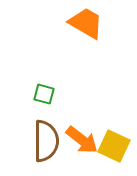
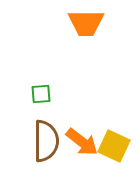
orange trapezoid: rotated 150 degrees clockwise
green square: moved 3 px left; rotated 20 degrees counterclockwise
orange arrow: moved 2 px down
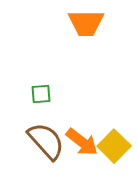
brown semicircle: rotated 42 degrees counterclockwise
yellow square: rotated 20 degrees clockwise
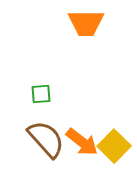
brown semicircle: moved 2 px up
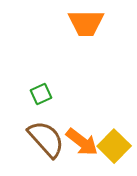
green square: rotated 20 degrees counterclockwise
